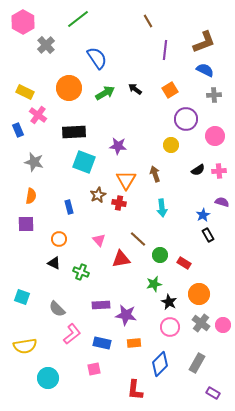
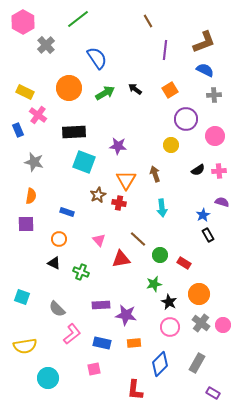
blue rectangle at (69, 207): moved 2 px left, 5 px down; rotated 56 degrees counterclockwise
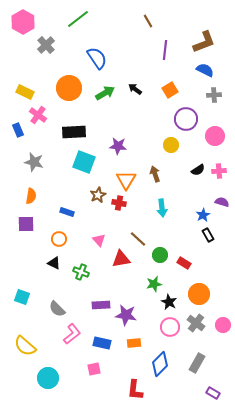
gray cross at (201, 323): moved 5 px left
yellow semicircle at (25, 346): rotated 50 degrees clockwise
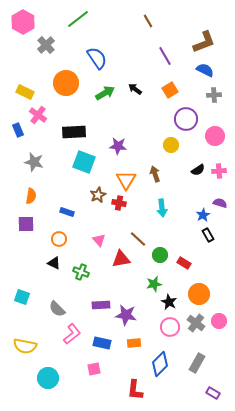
purple line at (165, 50): moved 6 px down; rotated 36 degrees counterclockwise
orange circle at (69, 88): moved 3 px left, 5 px up
purple semicircle at (222, 202): moved 2 px left, 1 px down
pink circle at (223, 325): moved 4 px left, 4 px up
yellow semicircle at (25, 346): rotated 30 degrees counterclockwise
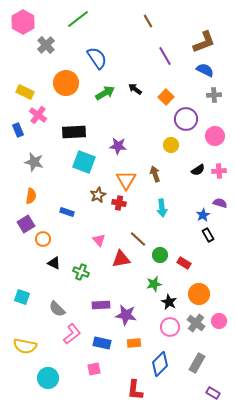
orange square at (170, 90): moved 4 px left, 7 px down; rotated 14 degrees counterclockwise
purple square at (26, 224): rotated 30 degrees counterclockwise
orange circle at (59, 239): moved 16 px left
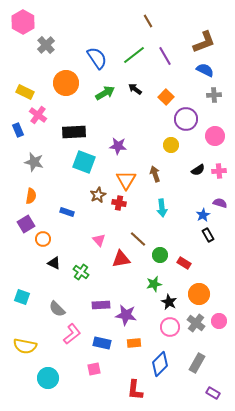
green line at (78, 19): moved 56 px right, 36 px down
green cross at (81, 272): rotated 14 degrees clockwise
